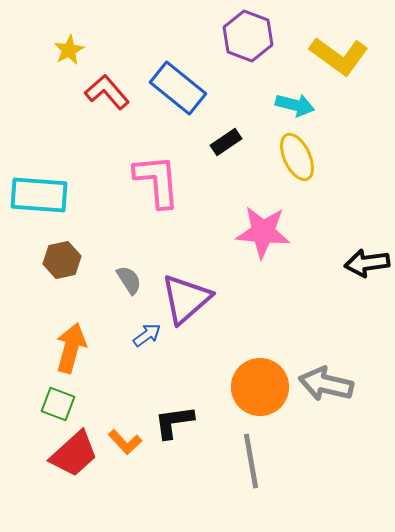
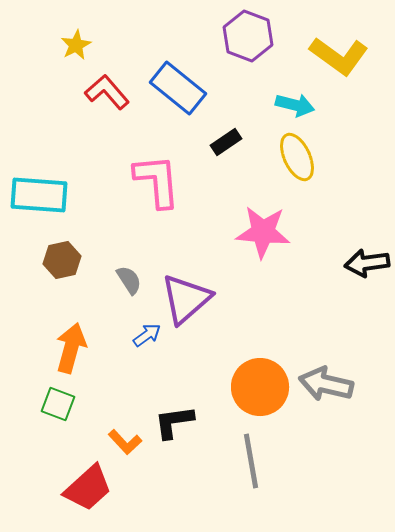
yellow star: moved 7 px right, 5 px up
red trapezoid: moved 14 px right, 34 px down
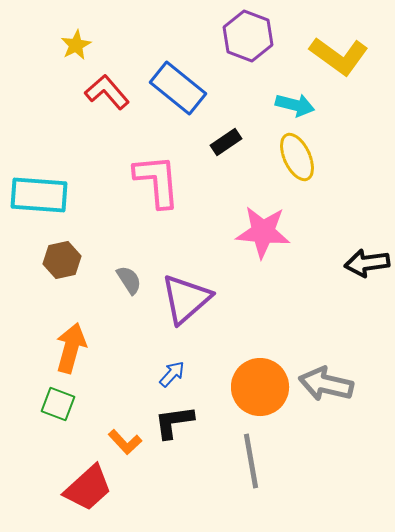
blue arrow: moved 25 px right, 39 px down; rotated 12 degrees counterclockwise
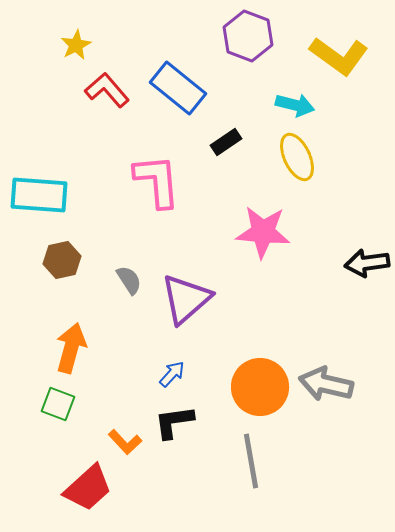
red L-shape: moved 2 px up
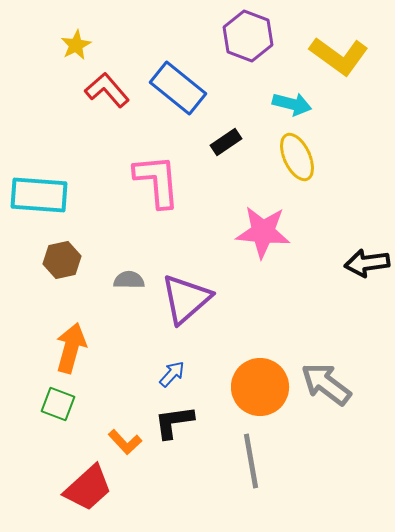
cyan arrow: moved 3 px left, 1 px up
gray semicircle: rotated 56 degrees counterclockwise
gray arrow: rotated 24 degrees clockwise
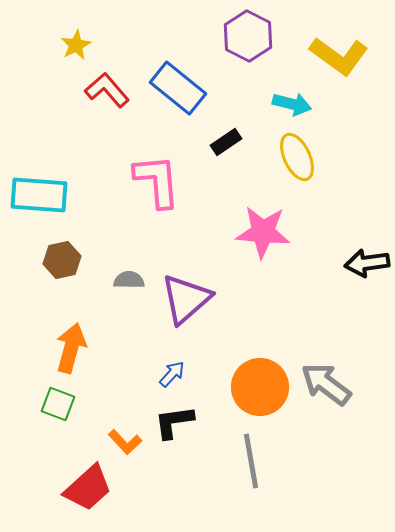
purple hexagon: rotated 6 degrees clockwise
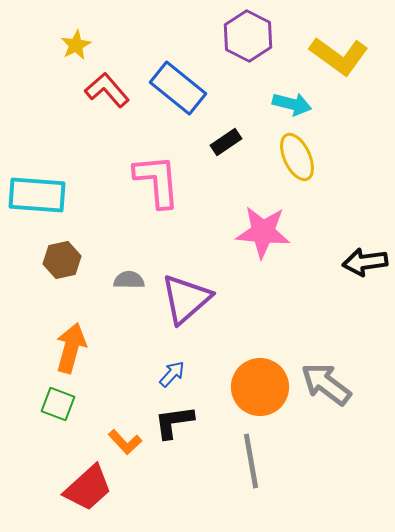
cyan rectangle: moved 2 px left
black arrow: moved 2 px left, 1 px up
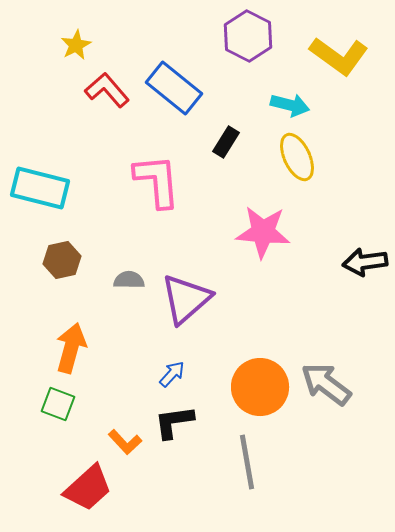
blue rectangle: moved 4 px left
cyan arrow: moved 2 px left, 1 px down
black rectangle: rotated 24 degrees counterclockwise
cyan rectangle: moved 3 px right, 7 px up; rotated 10 degrees clockwise
gray line: moved 4 px left, 1 px down
